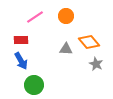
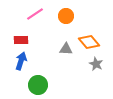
pink line: moved 3 px up
blue arrow: rotated 132 degrees counterclockwise
green circle: moved 4 px right
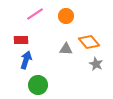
blue arrow: moved 5 px right, 1 px up
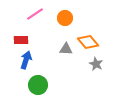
orange circle: moved 1 px left, 2 px down
orange diamond: moved 1 px left
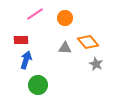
gray triangle: moved 1 px left, 1 px up
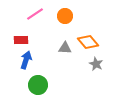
orange circle: moved 2 px up
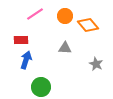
orange diamond: moved 17 px up
green circle: moved 3 px right, 2 px down
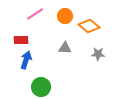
orange diamond: moved 1 px right, 1 px down; rotated 10 degrees counterclockwise
gray star: moved 2 px right, 10 px up; rotated 24 degrees counterclockwise
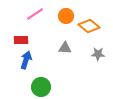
orange circle: moved 1 px right
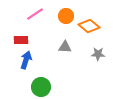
gray triangle: moved 1 px up
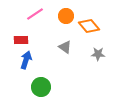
orange diamond: rotated 10 degrees clockwise
gray triangle: rotated 32 degrees clockwise
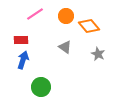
gray star: rotated 24 degrees clockwise
blue arrow: moved 3 px left
